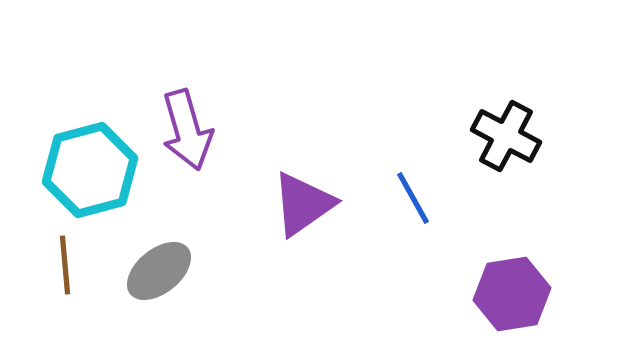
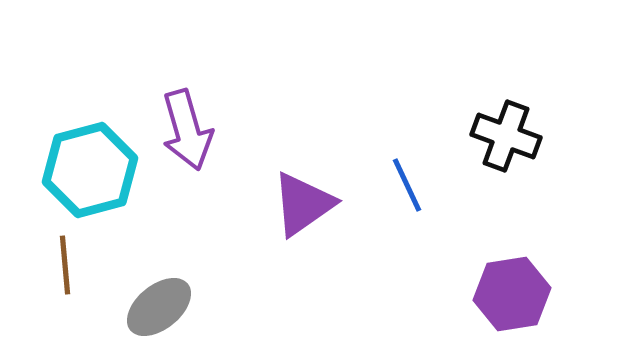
black cross: rotated 8 degrees counterclockwise
blue line: moved 6 px left, 13 px up; rotated 4 degrees clockwise
gray ellipse: moved 36 px down
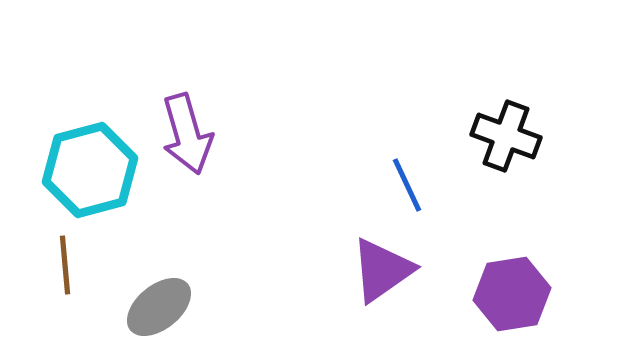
purple arrow: moved 4 px down
purple triangle: moved 79 px right, 66 px down
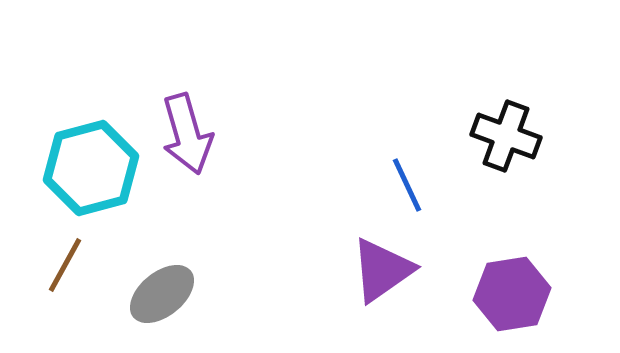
cyan hexagon: moved 1 px right, 2 px up
brown line: rotated 34 degrees clockwise
gray ellipse: moved 3 px right, 13 px up
